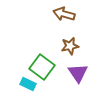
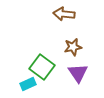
brown arrow: rotated 10 degrees counterclockwise
brown star: moved 3 px right, 1 px down
cyan rectangle: rotated 49 degrees counterclockwise
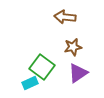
brown arrow: moved 1 px right, 3 px down
purple triangle: rotated 30 degrees clockwise
cyan rectangle: moved 2 px right, 1 px up
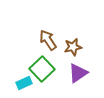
brown arrow: moved 17 px left, 23 px down; rotated 50 degrees clockwise
green square: moved 2 px down; rotated 10 degrees clockwise
cyan rectangle: moved 6 px left
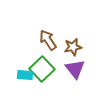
purple triangle: moved 3 px left, 4 px up; rotated 35 degrees counterclockwise
cyan rectangle: moved 1 px right, 8 px up; rotated 28 degrees clockwise
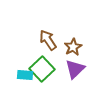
brown star: rotated 18 degrees counterclockwise
purple triangle: rotated 25 degrees clockwise
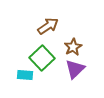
brown arrow: moved 14 px up; rotated 90 degrees clockwise
green square: moved 11 px up
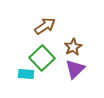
brown arrow: moved 3 px left
cyan rectangle: moved 1 px right, 1 px up
